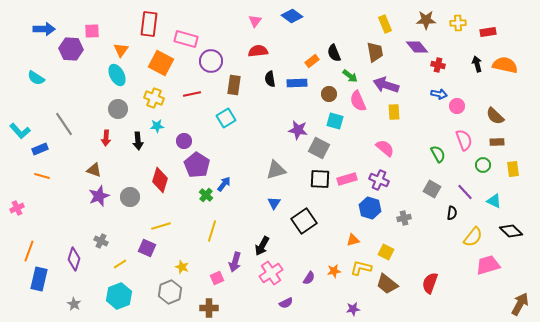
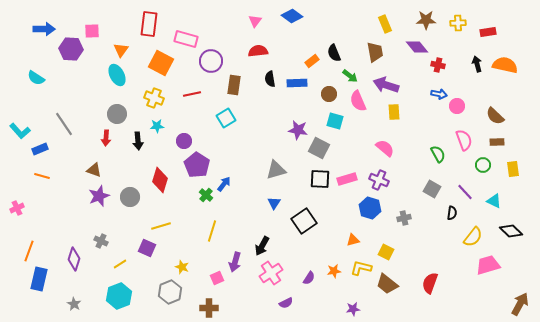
gray circle at (118, 109): moved 1 px left, 5 px down
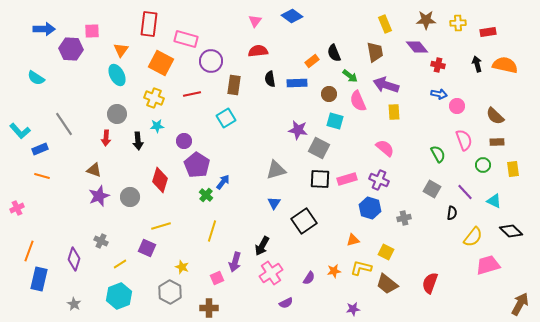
blue arrow at (224, 184): moved 1 px left, 2 px up
gray hexagon at (170, 292): rotated 10 degrees counterclockwise
